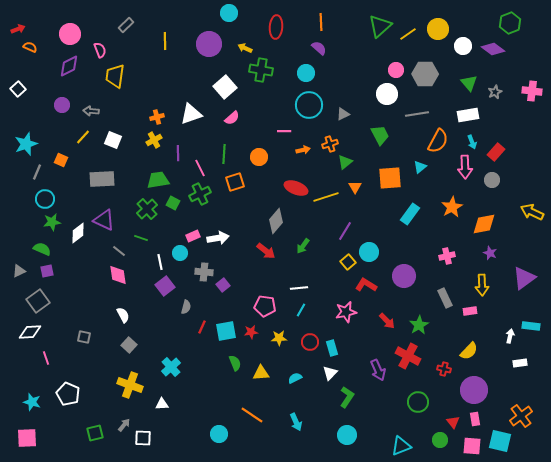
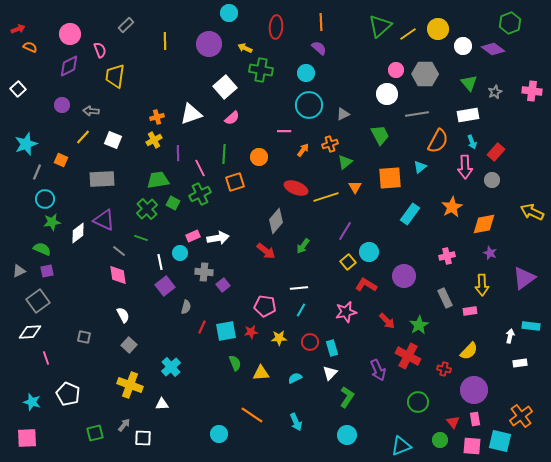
orange arrow at (303, 150): rotated 40 degrees counterclockwise
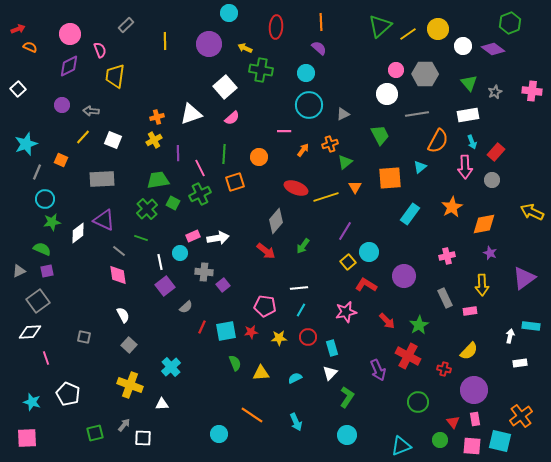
gray semicircle at (186, 307): rotated 32 degrees clockwise
red circle at (310, 342): moved 2 px left, 5 px up
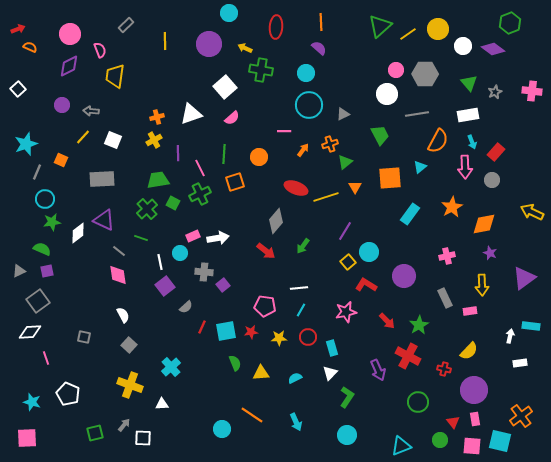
cyan circle at (219, 434): moved 3 px right, 5 px up
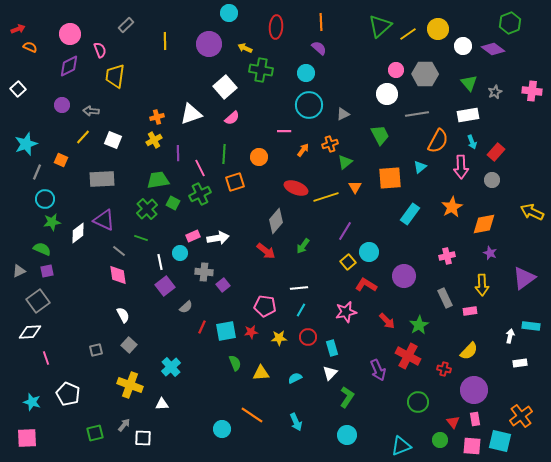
pink arrow at (465, 167): moved 4 px left
gray square at (84, 337): moved 12 px right, 13 px down; rotated 24 degrees counterclockwise
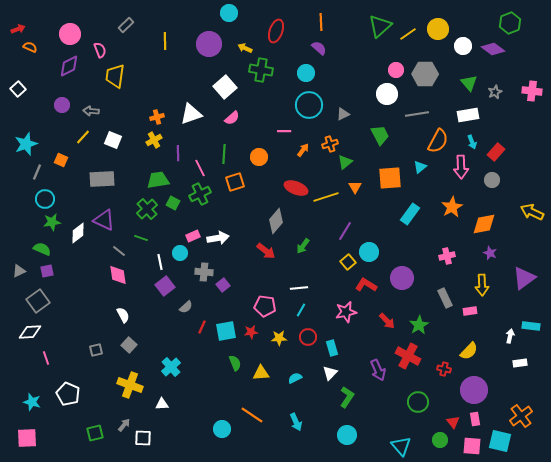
red ellipse at (276, 27): moved 4 px down; rotated 15 degrees clockwise
purple circle at (404, 276): moved 2 px left, 2 px down
cyan triangle at (401, 446): rotated 50 degrees counterclockwise
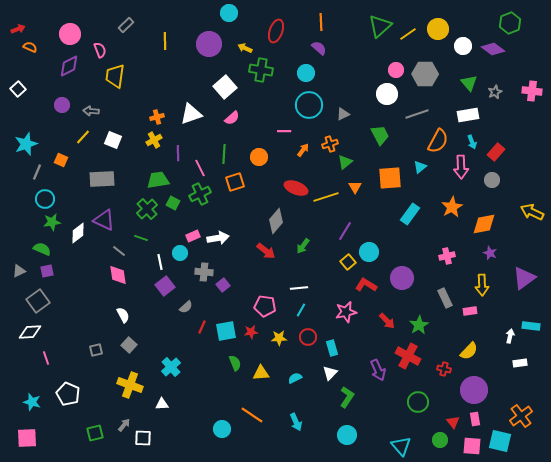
gray line at (417, 114): rotated 10 degrees counterclockwise
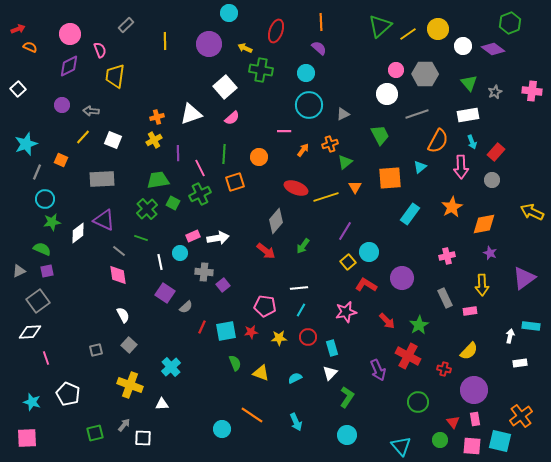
purple square at (165, 286): moved 7 px down; rotated 18 degrees counterclockwise
yellow triangle at (261, 373): rotated 24 degrees clockwise
